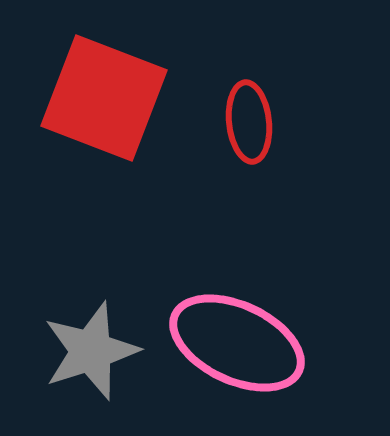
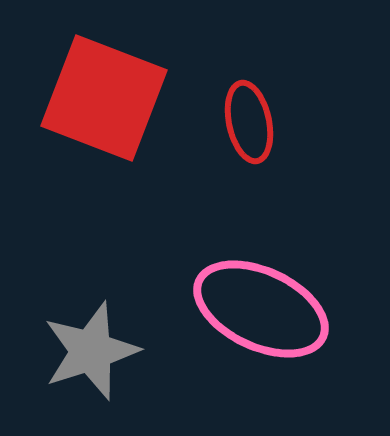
red ellipse: rotated 6 degrees counterclockwise
pink ellipse: moved 24 px right, 34 px up
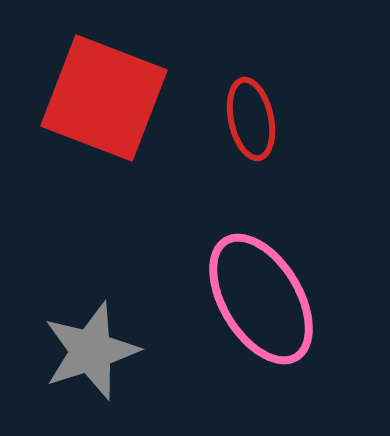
red ellipse: moved 2 px right, 3 px up
pink ellipse: moved 10 px up; rotated 34 degrees clockwise
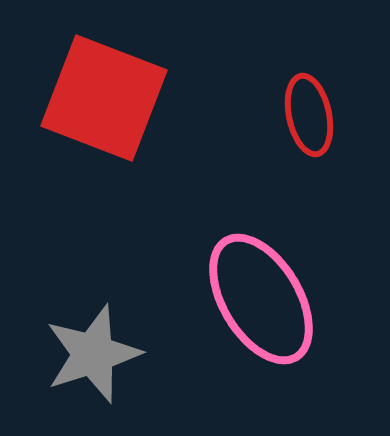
red ellipse: moved 58 px right, 4 px up
gray star: moved 2 px right, 3 px down
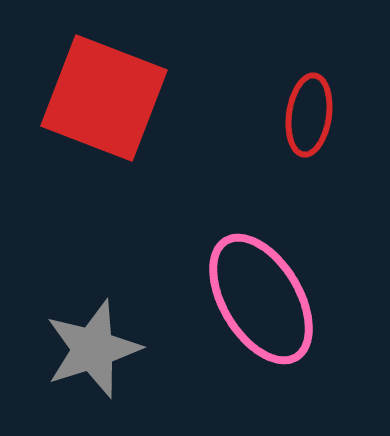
red ellipse: rotated 20 degrees clockwise
gray star: moved 5 px up
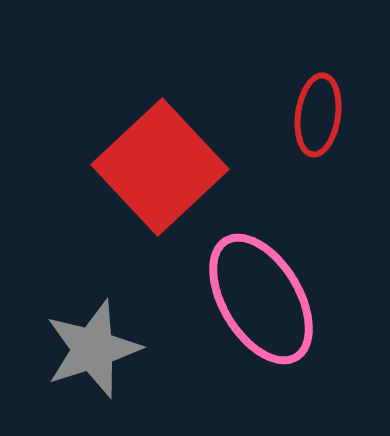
red square: moved 56 px right, 69 px down; rotated 26 degrees clockwise
red ellipse: moved 9 px right
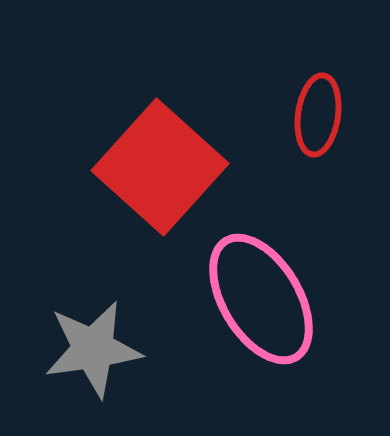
red square: rotated 5 degrees counterclockwise
gray star: rotated 10 degrees clockwise
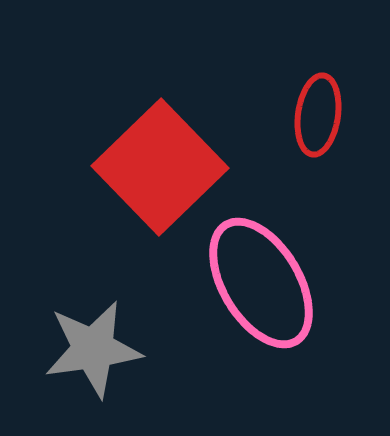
red square: rotated 4 degrees clockwise
pink ellipse: moved 16 px up
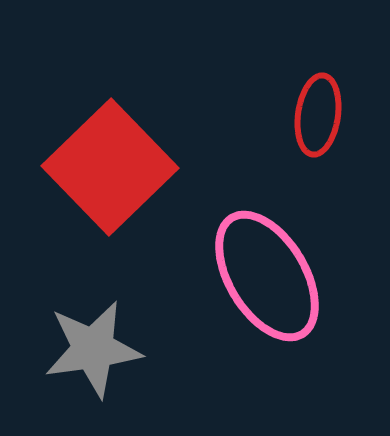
red square: moved 50 px left
pink ellipse: moved 6 px right, 7 px up
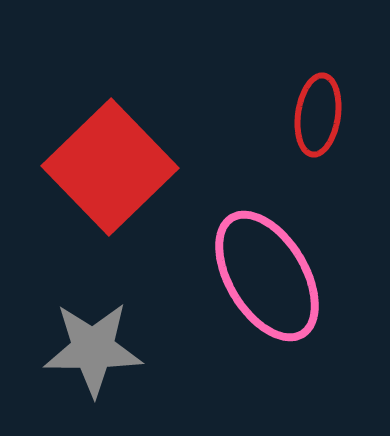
gray star: rotated 8 degrees clockwise
